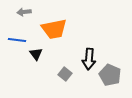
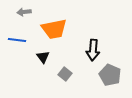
black triangle: moved 7 px right, 3 px down
black arrow: moved 4 px right, 9 px up
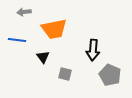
gray square: rotated 24 degrees counterclockwise
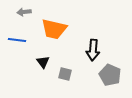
orange trapezoid: rotated 24 degrees clockwise
black triangle: moved 5 px down
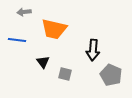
gray pentagon: moved 1 px right
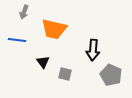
gray arrow: rotated 64 degrees counterclockwise
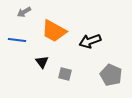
gray arrow: rotated 40 degrees clockwise
orange trapezoid: moved 2 px down; rotated 16 degrees clockwise
black arrow: moved 3 px left, 9 px up; rotated 65 degrees clockwise
black triangle: moved 1 px left
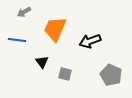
orange trapezoid: moved 1 px right, 2 px up; rotated 84 degrees clockwise
